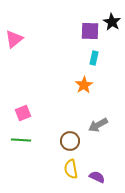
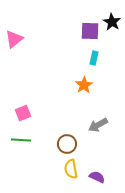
brown circle: moved 3 px left, 3 px down
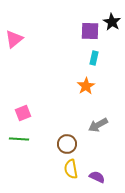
orange star: moved 2 px right, 1 px down
green line: moved 2 px left, 1 px up
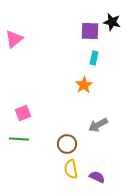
black star: rotated 18 degrees counterclockwise
orange star: moved 2 px left, 1 px up
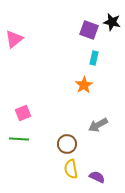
purple square: moved 1 px left, 1 px up; rotated 18 degrees clockwise
